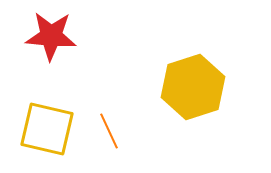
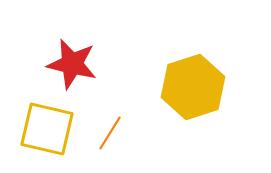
red star: moved 21 px right, 28 px down; rotated 9 degrees clockwise
orange line: moved 1 px right, 2 px down; rotated 57 degrees clockwise
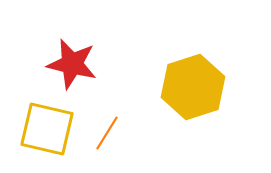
orange line: moved 3 px left
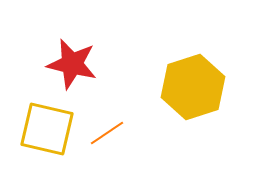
orange line: rotated 24 degrees clockwise
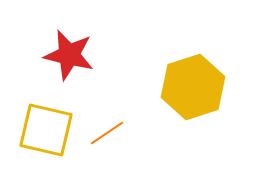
red star: moved 3 px left, 9 px up
yellow square: moved 1 px left, 1 px down
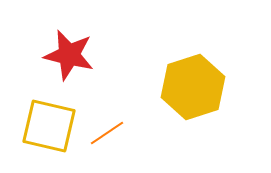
yellow square: moved 3 px right, 4 px up
